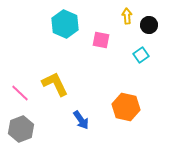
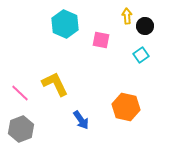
black circle: moved 4 px left, 1 px down
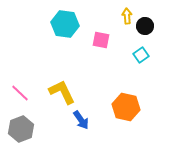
cyan hexagon: rotated 16 degrees counterclockwise
yellow L-shape: moved 7 px right, 8 px down
